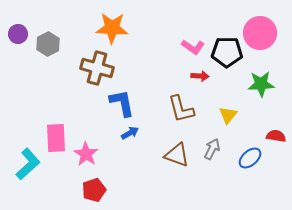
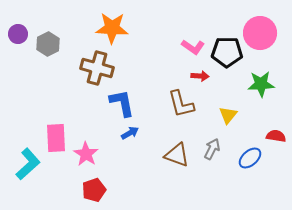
brown L-shape: moved 5 px up
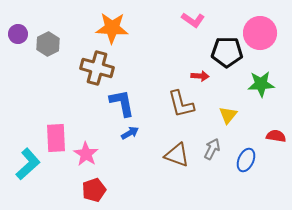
pink L-shape: moved 27 px up
blue ellipse: moved 4 px left, 2 px down; rotated 25 degrees counterclockwise
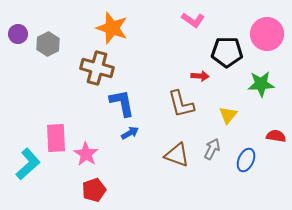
orange star: rotated 16 degrees clockwise
pink circle: moved 7 px right, 1 px down
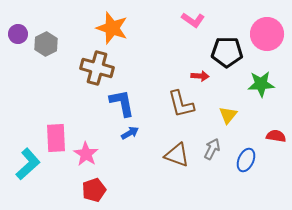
gray hexagon: moved 2 px left
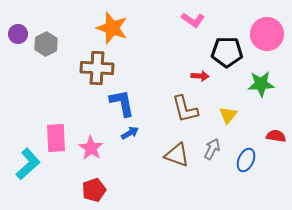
brown cross: rotated 12 degrees counterclockwise
brown L-shape: moved 4 px right, 5 px down
pink star: moved 5 px right, 6 px up
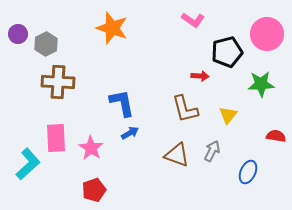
black pentagon: rotated 16 degrees counterclockwise
brown cross: moved 39 px left, 14 px down
gray arrow: moved 2 px down
blue ellipse: moved 2 px right, 12 px down
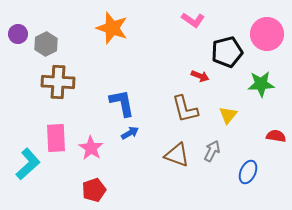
red arrow: rotated 18 degrees clockwise
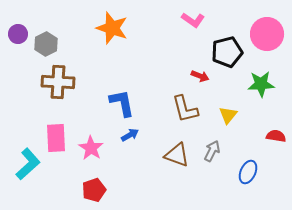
blue arrow: moved 2 px down
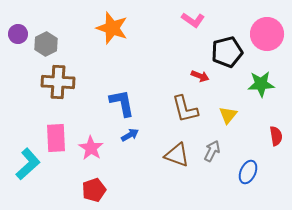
red semicircle: rotated 72 degrees clockwise
